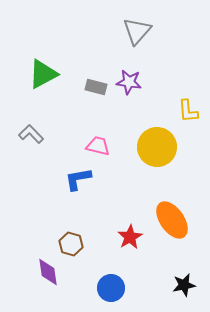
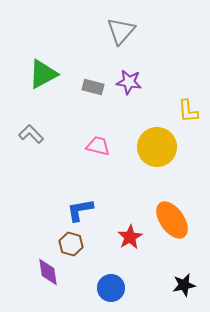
gray triangle: moved 16 px left
gray rectangle: moved 3 px left
blue L-shape: moved 2 px right, 31 px down
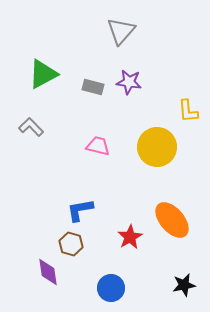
gray L-shape: moved 7 px up
orange ellipse: rotated 6 degrees counterclockwise
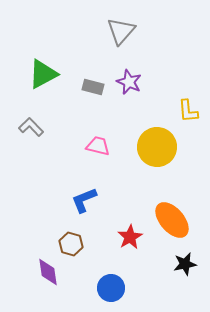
purple star: rotated 15 degrees clockwise
blue L-shape: moved 4 px right, 10 px up; rotated 12 degrees counterclockwise
black star: moved 1 px right, 21 px up
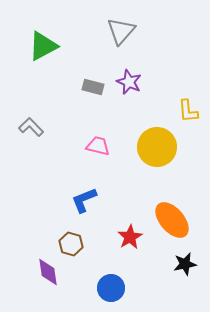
green triangle: moved 28 px up
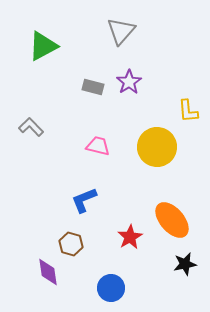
purple star: rotated 15 degrees clockwise
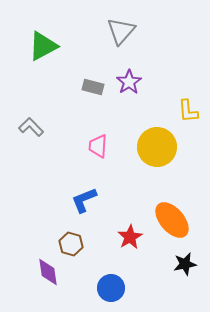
pink trapezoid: rotated 100 degrees counterclockwise
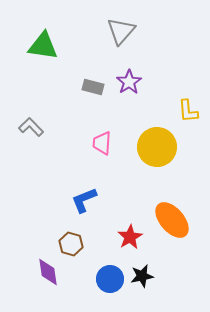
green triangle: rotated 36 degrees clockwise
pink trapezoid: moved 4 px right, 3 px up
black star: moved 43 px left, 12 px down
blue circle: moved 1 px left, 9 px up
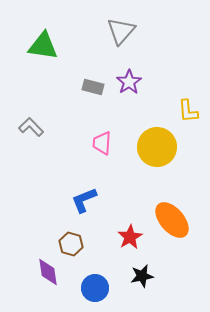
blue circle: moved 15 px left, 9 px down
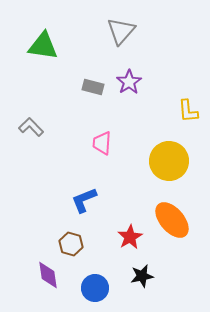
yellow circle: moved 12 px right, 14 px down
purple diamond: moved 3 px down
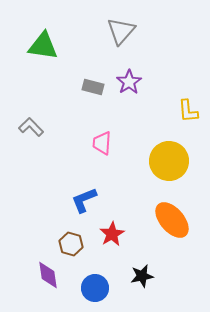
red star: moved 18 px left, 3 px up
